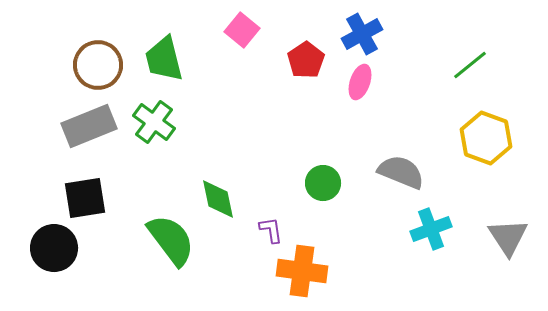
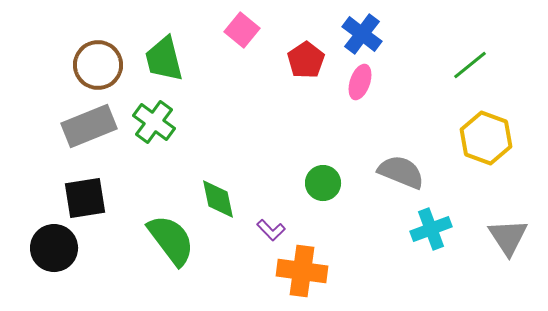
blue cross: rotated 24 degrees counterclockwise
purple L-shape: rotated 144 degrees clockwise
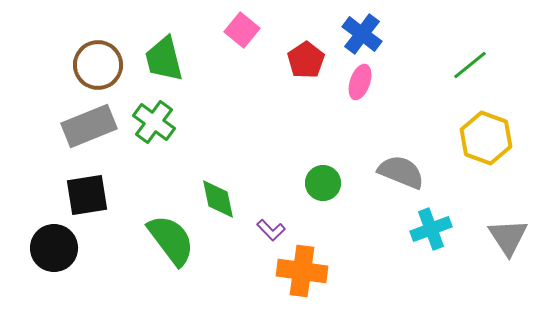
black square: moved 2 px right, 3 px up
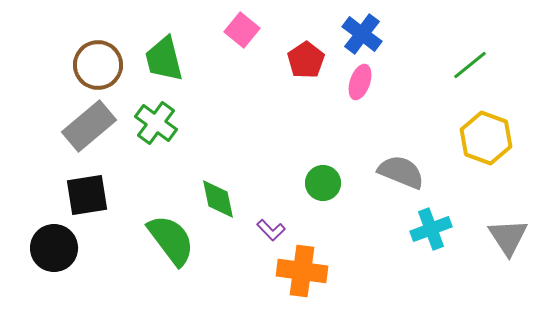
green cross: moved 2 px right, 1 px down
gray rectangle: rotated 18 degrees counterclockwise
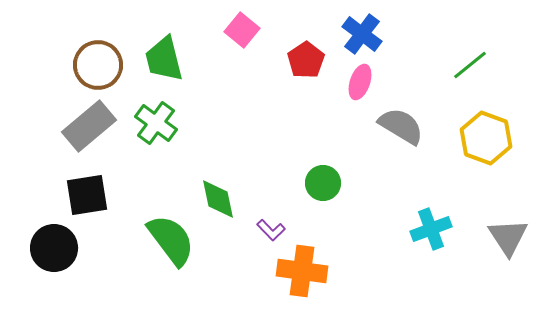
gray semicircle: moved 46 px up; rotated 9 degrees clockwise
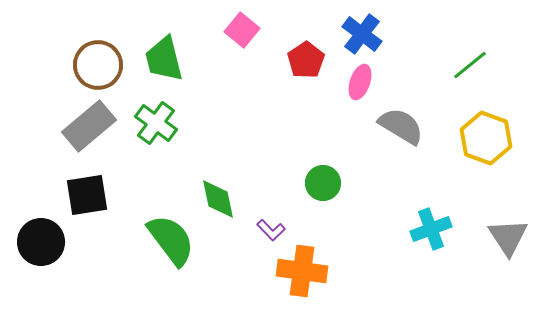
black circle: moved 13 px left, 6 px up
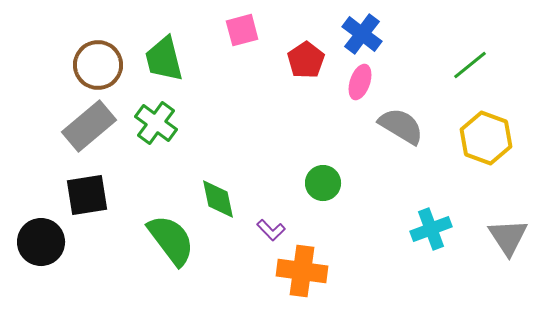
pink square: rotated 36 degrees clockwise
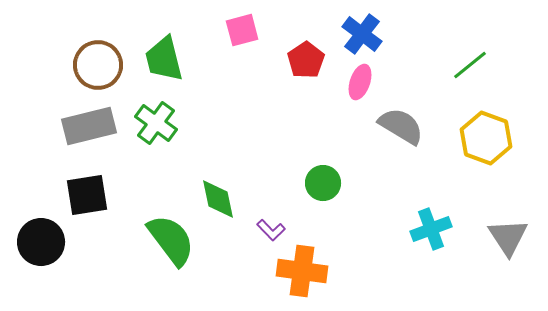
gray rectangle: rotated 26 degrees clockwise
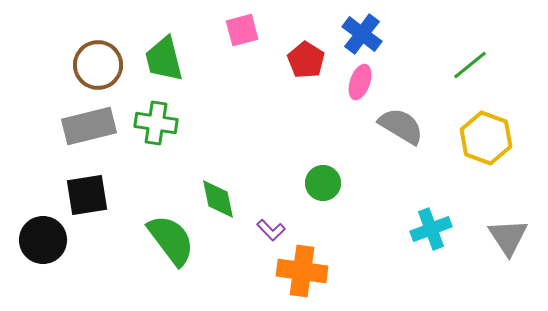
red pentagon: rotated 6 degrees counterclockwise
green cross: rotated 27 degrees counterclockwise
black circle: moved 2 px right, 2 px up
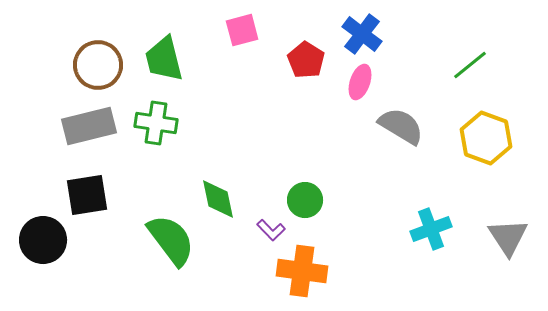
green circle: moved 18 px left, 17 px down
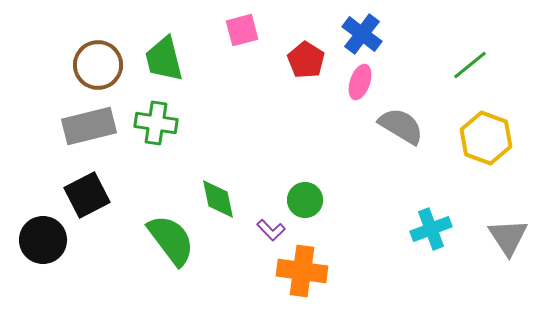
black square: rotated 18 degrees counterclockwise
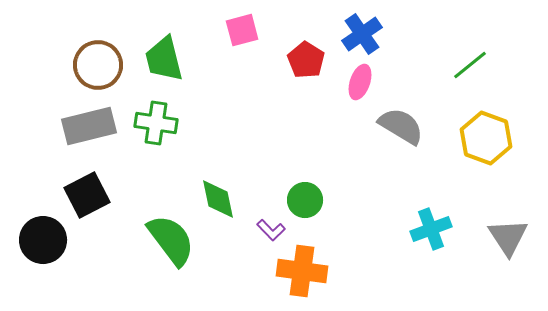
blue cross: rotated 18 degrees clockwise
